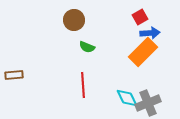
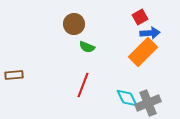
brown circle: moved 4 px down
red line: rotated 25 degrees clockwise
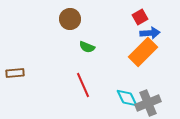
brown circle: moved 4 px left, 5 px up
brown rectangle: moved 1 px right, 2 px up
red line: rotated 45 degrees counterclockwise
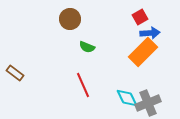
brown rectangle: rotated 42 degrees clockwise
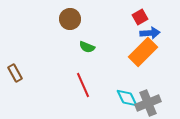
brown rectangle: rotated 24 degrees clockwise
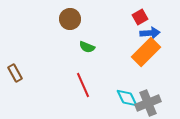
orange rectangle: moved 3 px right
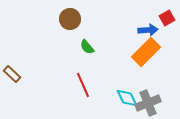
red square: moved 27 px right, 1 px down
blue arrow: moved 2 px left, 3 px up
green semicircle: rotated 28 degrees clockwise
brown rectangle: moved 3 px left, 1 px down; rotated 18 degrees counterclockwise
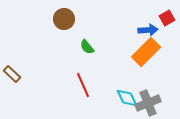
brown circle: moved 6 px left
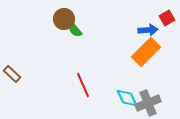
green semicircle: moved 12 px left, 17 px up
